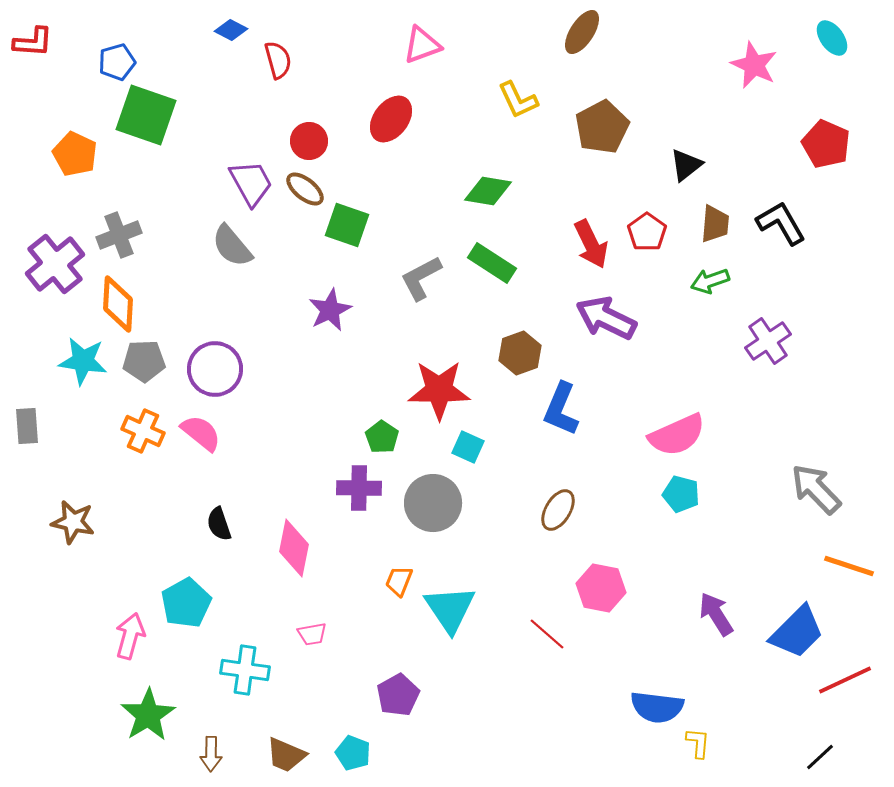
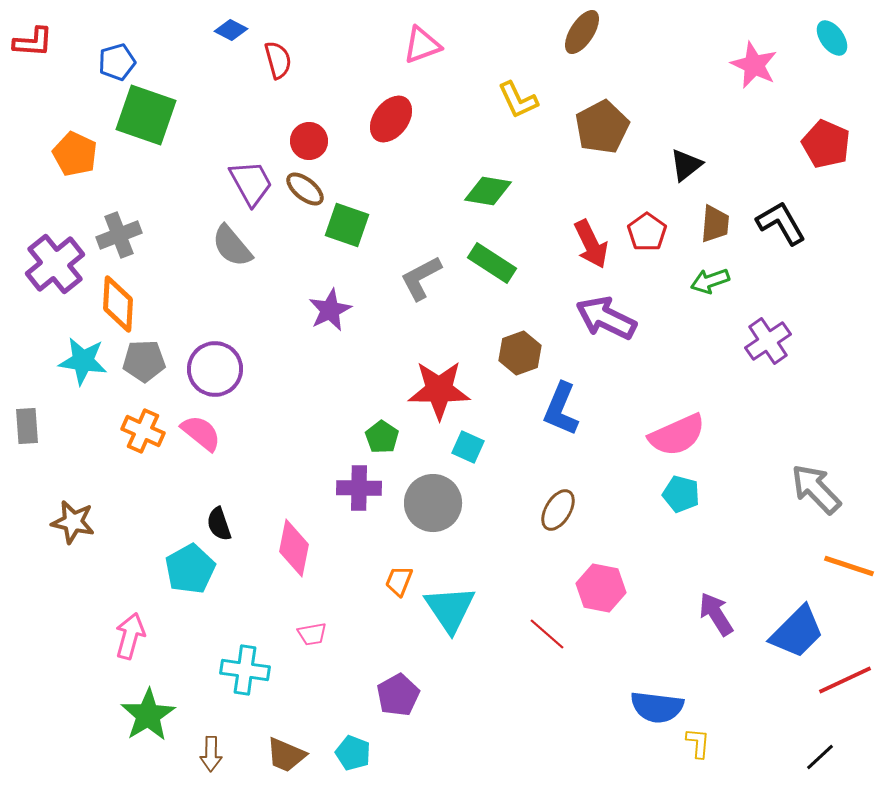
cyan pentagon at (186, 603): moved 4 px right, 34 px up
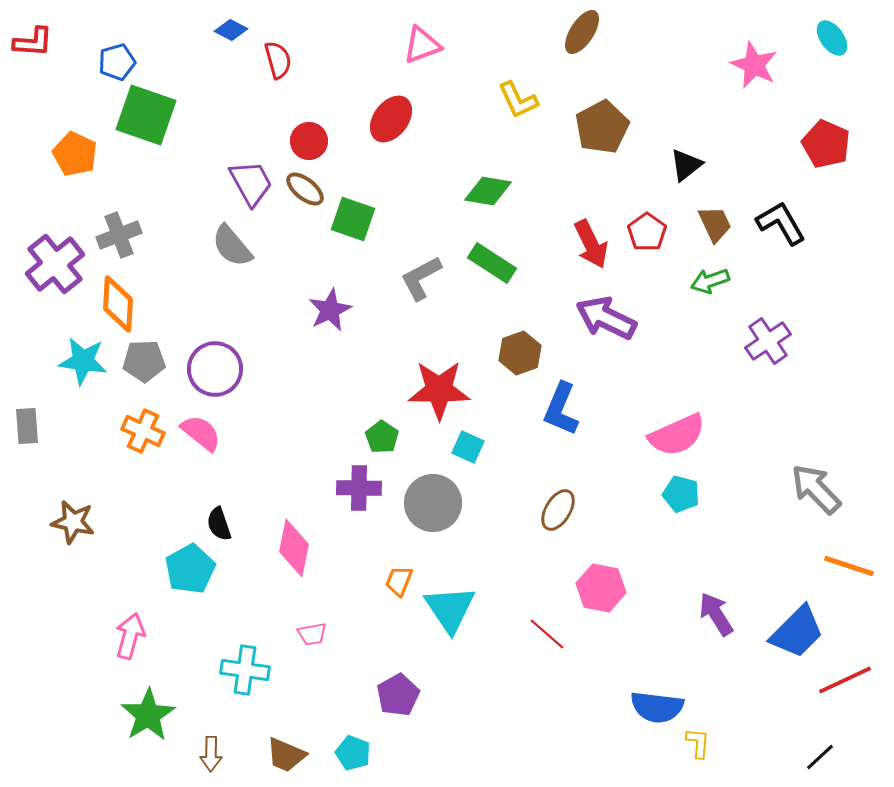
brown trapezoid at (715, 224): rotated 30 degrees counterclockwise
green square at (347, 225): moved 6 px right, 6 px up
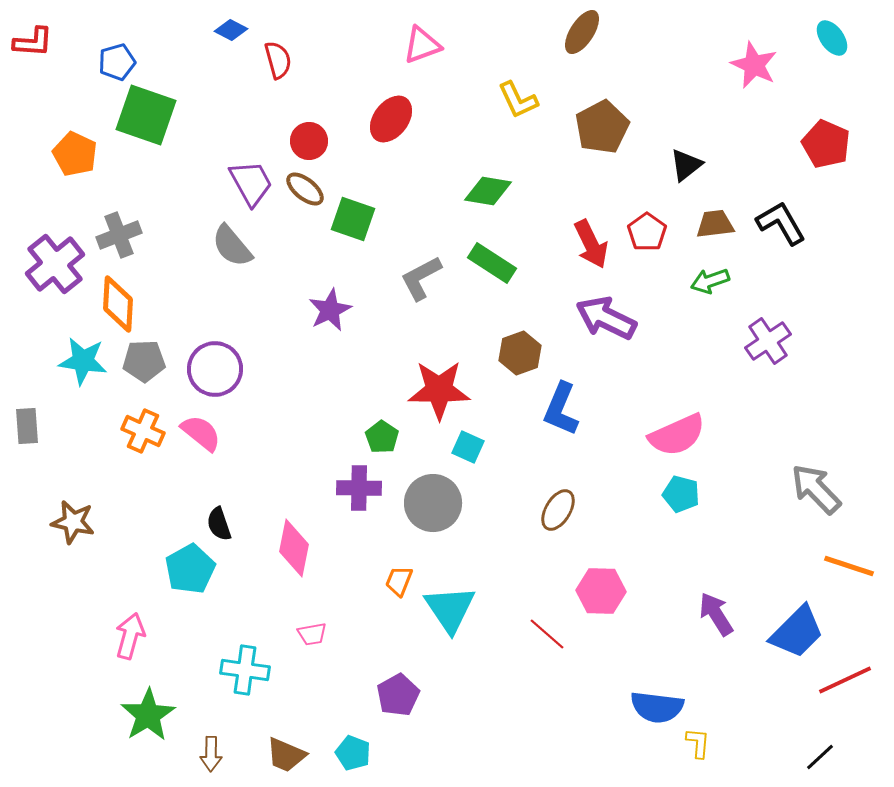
brown trapezoid at (715, 224): rotated 72 degrees counterclockwise
pink hexagon at (601, 588): moved 3 px down; rotated 9 degrees counterclockwise
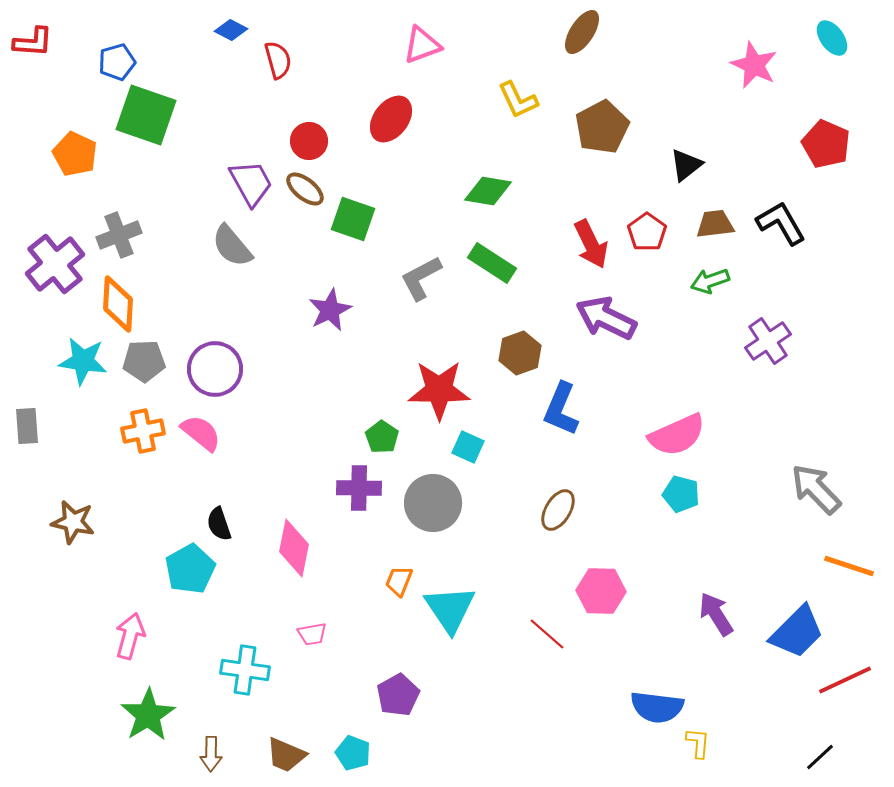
orange cross at (143, 431): rotated 36 degrees counterclockwise
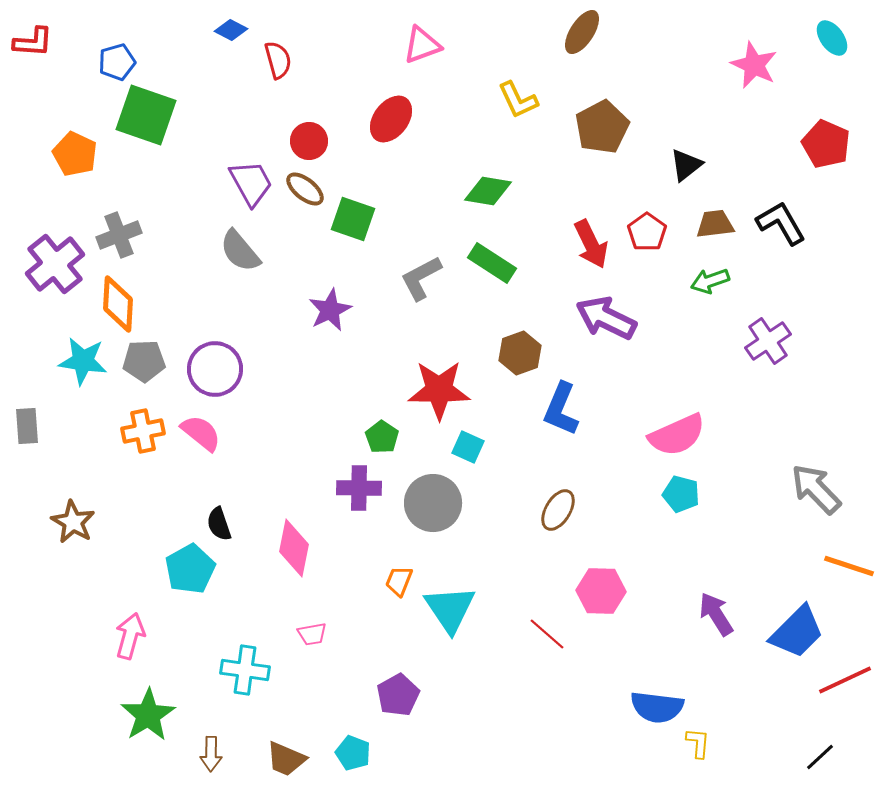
gray semicircle at (232, 246): moved 8 px right, 5 px down
brown star at (73, 522): rotated 18 degrees clockwise
brown trapezoid at (286, 755): moved 4 px down
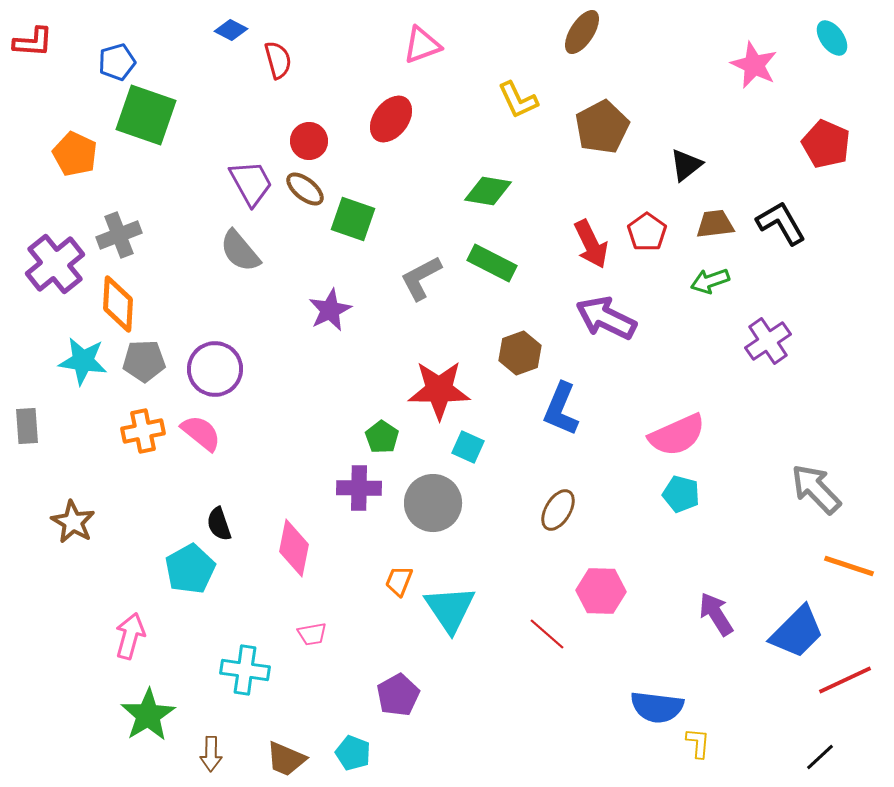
green rectangle at (492, 263): rotated 6 degrees counterclockwise
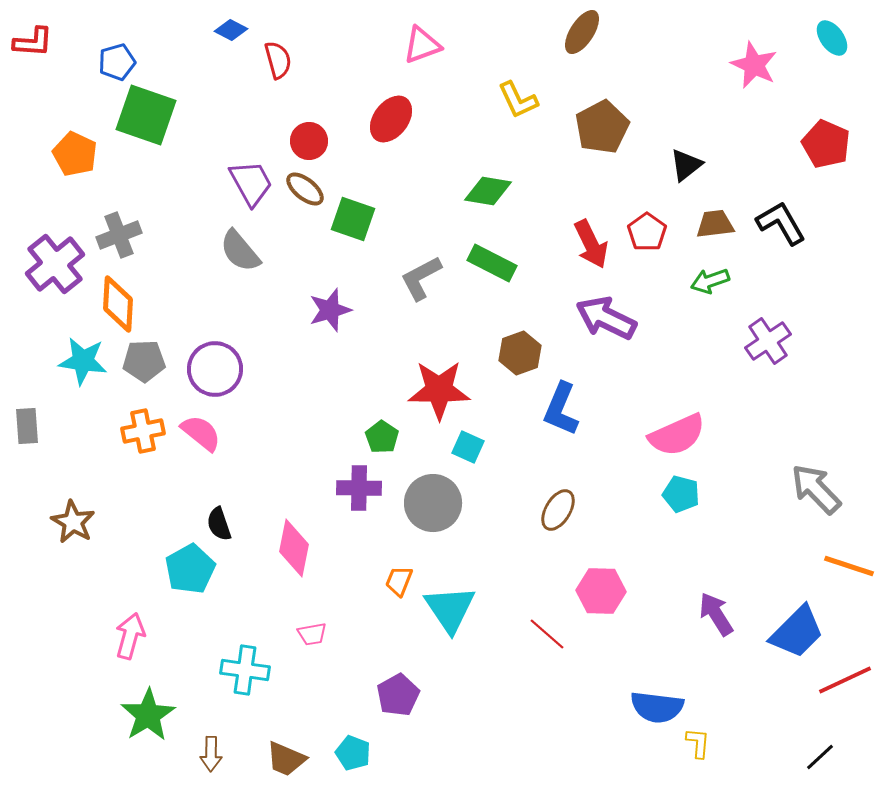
purple star at (330, 310): rotated 9 degrees clockwise
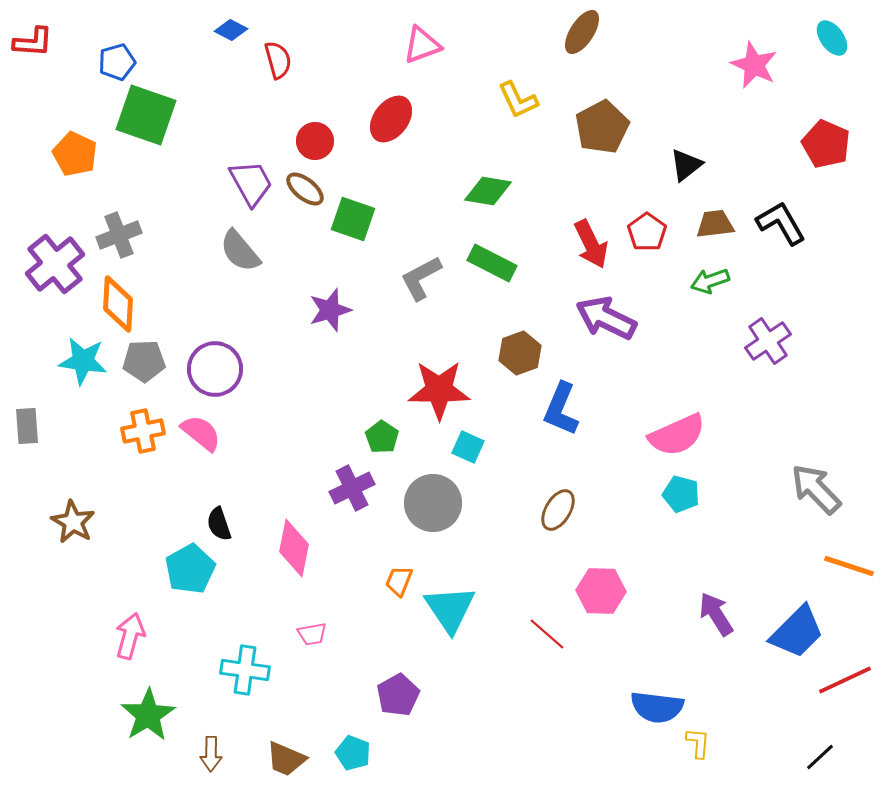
red circle at (309, 141): moved 6 px right
purple cross at (359, 488): moved 7 px left; rotated 27 degrees counterclockwise
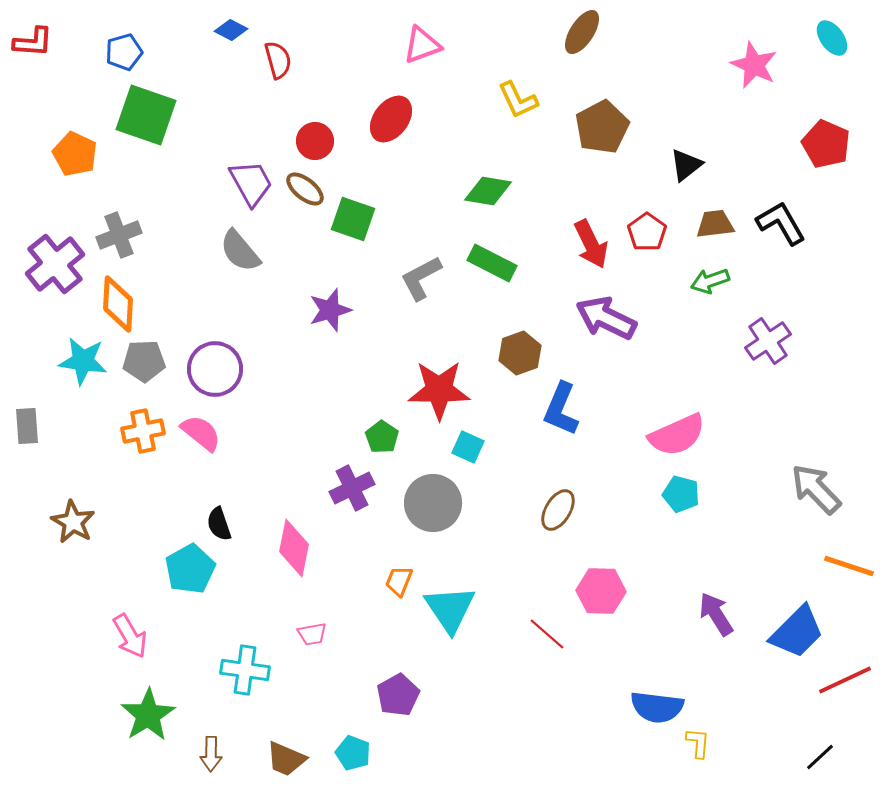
blue pentagon at (117, 62): moved 7 px right, 10 px up
pink arrow at (130, 636): rotated 135 degrees clockwise
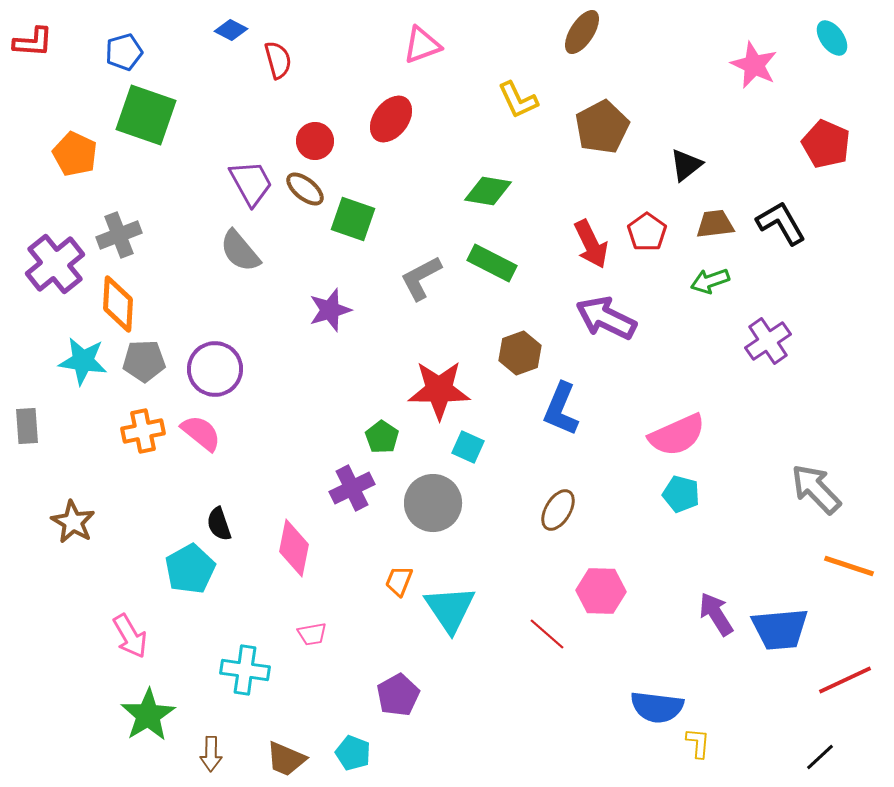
blue trapezoid at (797, 632): moved 17 px left, 3 px up; rotated 40 degrees clockwise
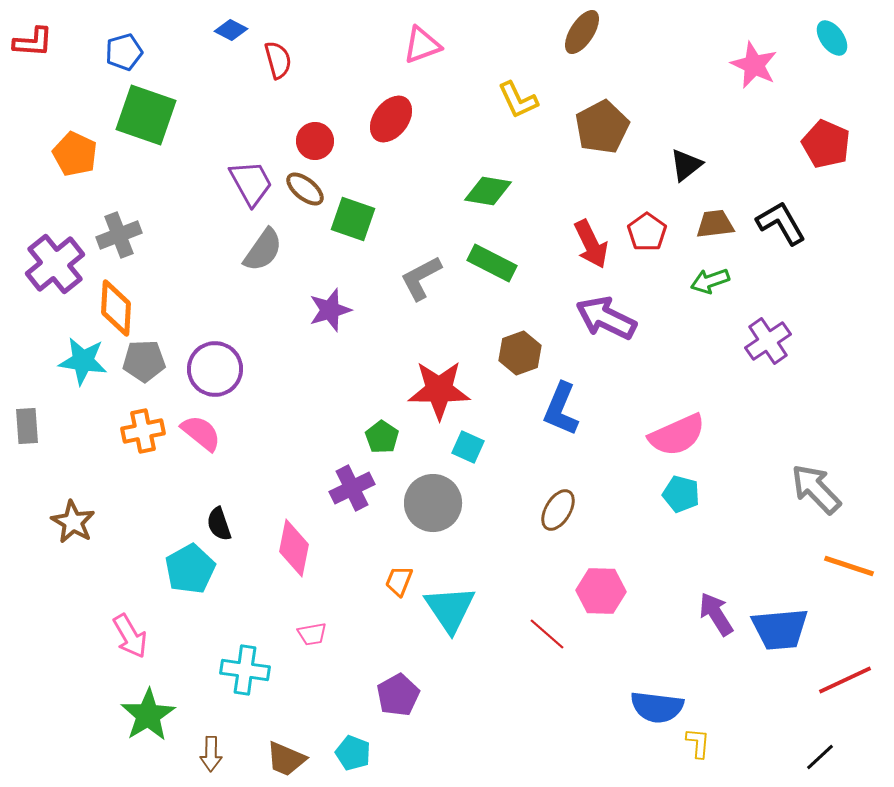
gray semicircle at (240, 251): moved 23 px right, 1 px up; rotated 105 degrees counterclockwise
orange diamond at (118, 304): moved 2 px left, 4 px down
